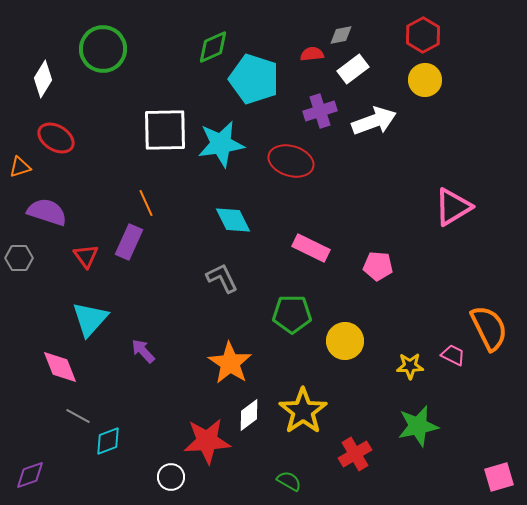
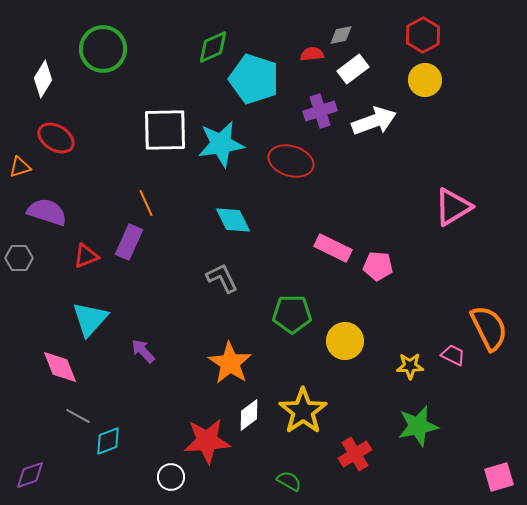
pink rectangle at (311, 248): moved 22 px right
red triangle at (86, 256): rotated 44 degrees clockwise
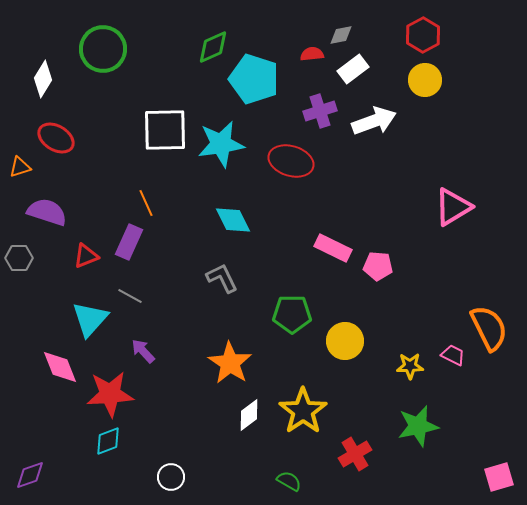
gray line at (78, 416): moved 52 px right, 120 px up
red star at (207, 441): moved 97 px left, 47 px up
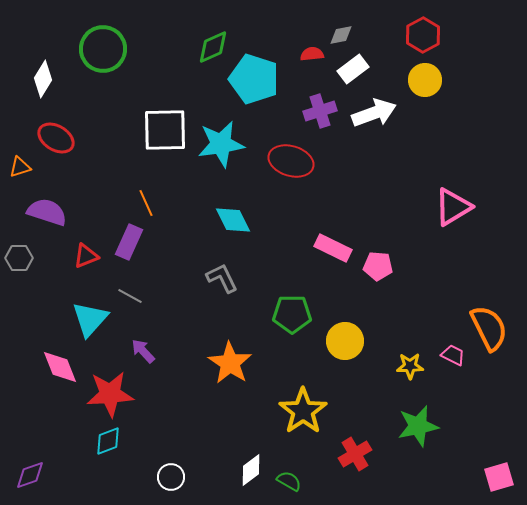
white arrow at (374, 121): moved 8 px up
white diamond at (249, 415): moved 2 px right, 55 px down
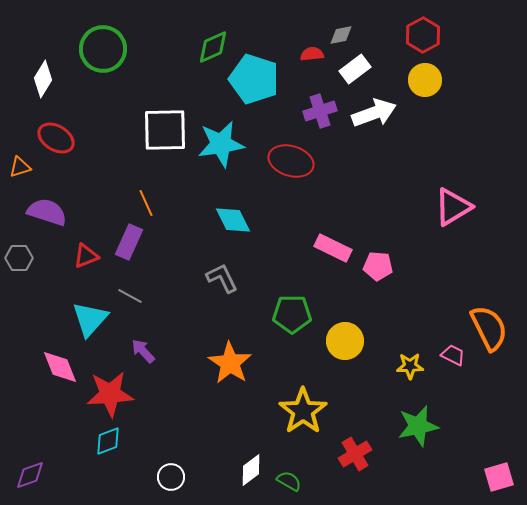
white rectangle at (353, 69): moved 2 px right
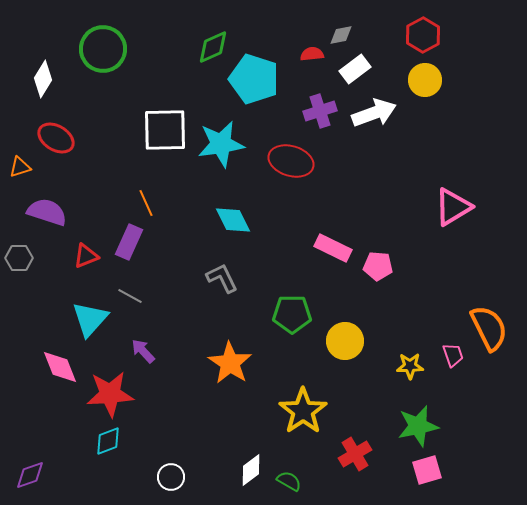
pink trapezoid at (453, 355): rotated 45 degrees clockwise
pink square at (499, 477): moved 72 px left, 7 px up
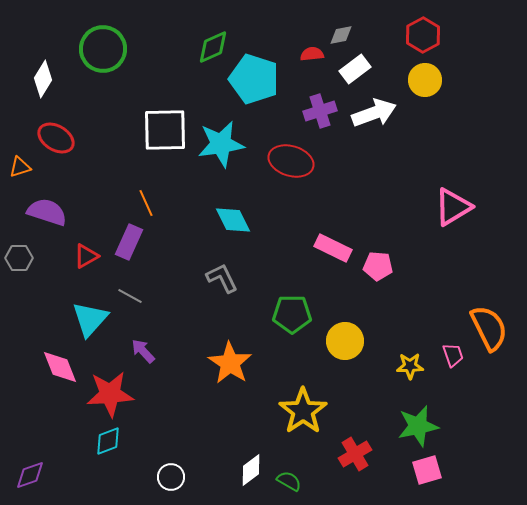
red triangle at (86, 256): rotated 8 degrees counterclockwise
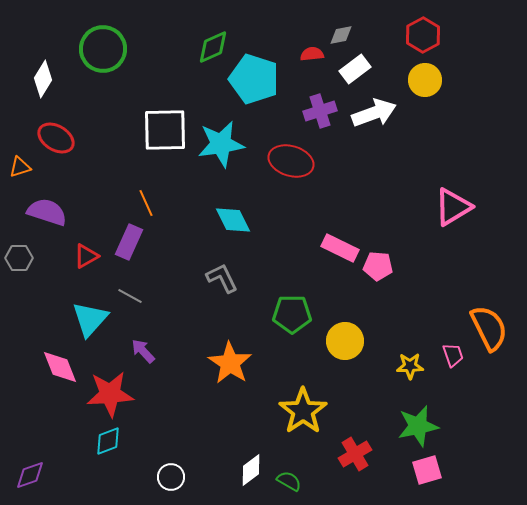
pink rectangle at (333, 248): moved 7 px right
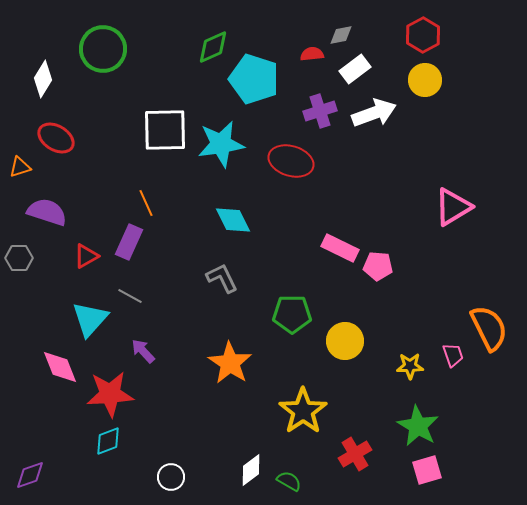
green star at (418, 426): rotated 30 degrees counterclockwise
